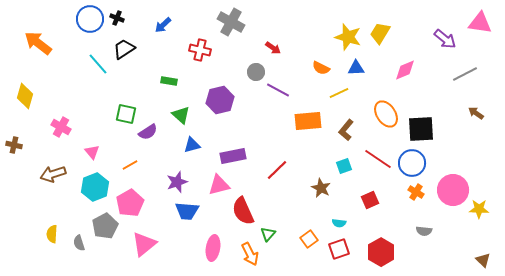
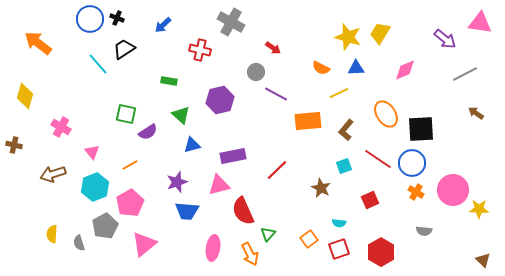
purple line at (278, 90): moved 2 px left, 4 px down
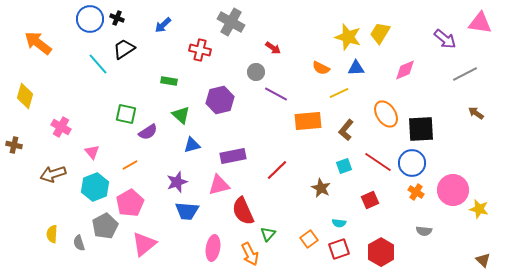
red line at (378, 159): moved 3 px down
yellow star at (479, 209): rotated 12 degrees clockwise
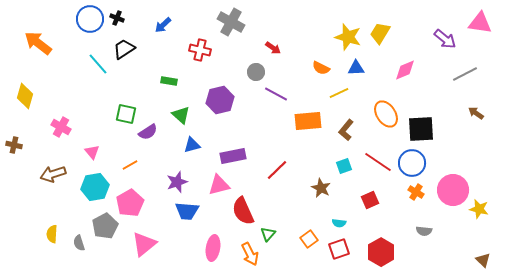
cyan hexagon at (95, 187): rotated 12 degrees clockwise
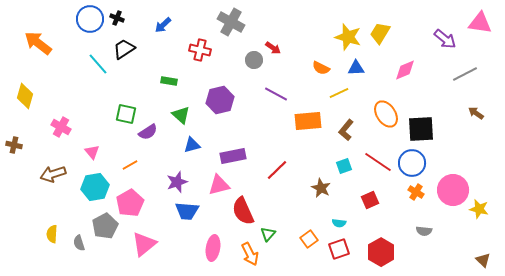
gray circle at (256, 72): moved 2 px left, 12 px up
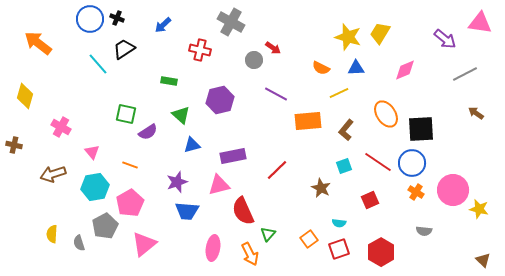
orange line at (130, 165): rotated 49 degrees clockwise
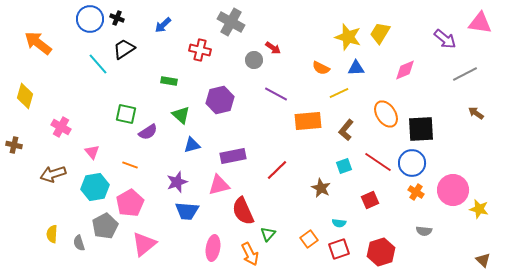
red hexagon at (381, 252): rotated 12 degrees clockwise
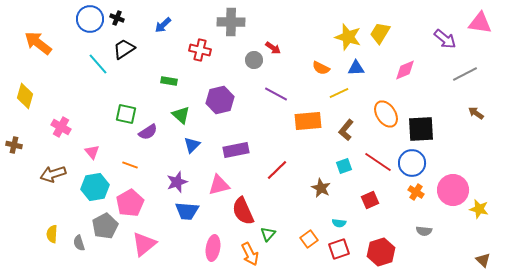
gray cross at (231, 22): rotated 28 degrees counterclockwise
blue triangle at (192, 145): rotated 30 degrees counterclockwise
purple rectangle at (233, 156): moved 3 px right, 6 px up
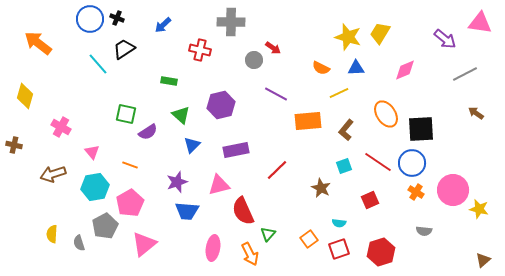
purple hexagon at (220, 100): moved 1 px right, 5 px down
brown triangle at (483, 260): rotated 35 degrees clockwise
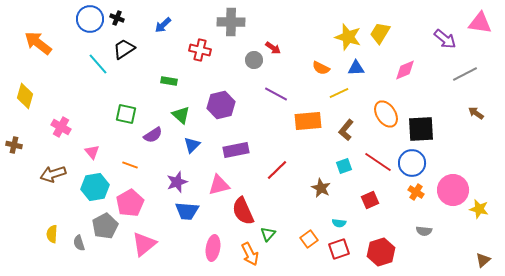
purple semicircle at (148, 132): moved 5 px right, 3 px down
